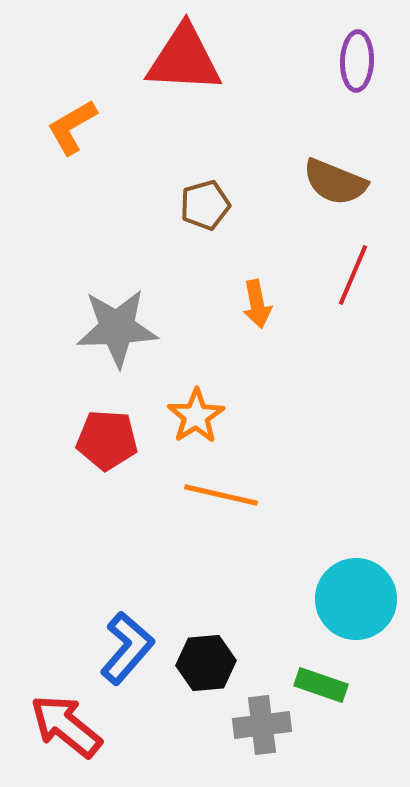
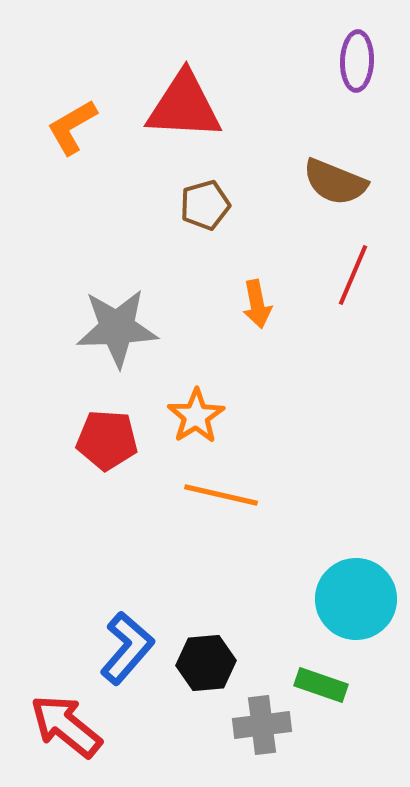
red triangle: moved 47 px down
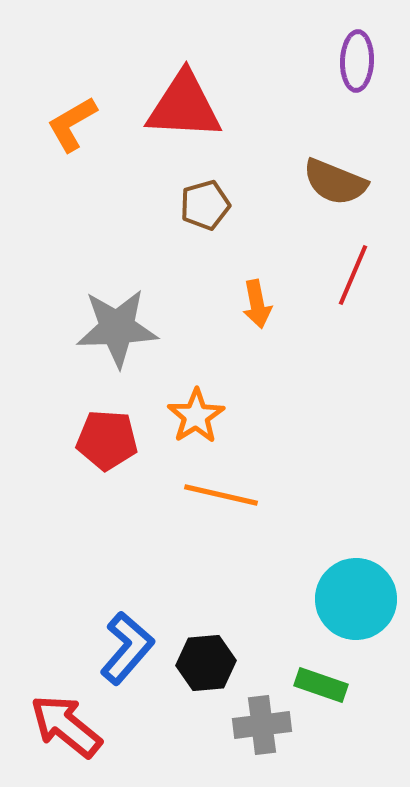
orange L-shape: moved 3 px up
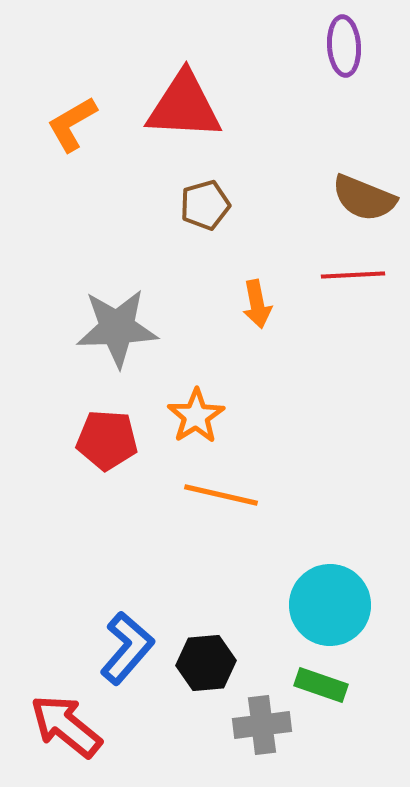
purple ellipse: moved 13 px left, 15 px up; rotated 6 degrees counterclockwise
brown semicircle: moved 29 px right, 16 px down
red line: rotated 64 degrees clockwise
cyan circle: moved 26 px left, 6 px down
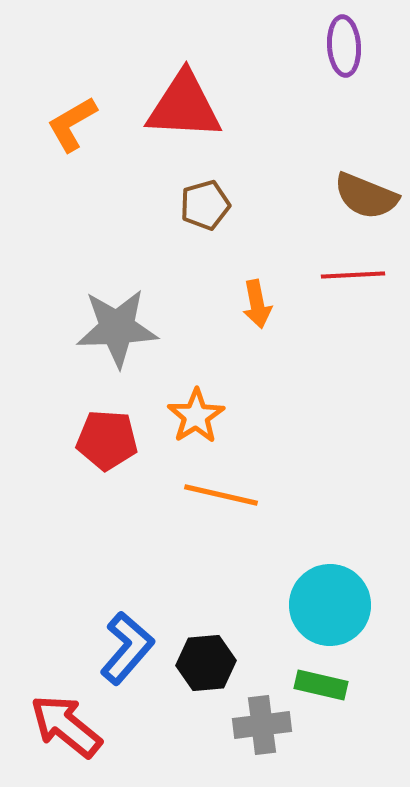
brown semicircle: moved 2 px right, 2 px up
green rectangle: rotated 6 degrees counterclockwise
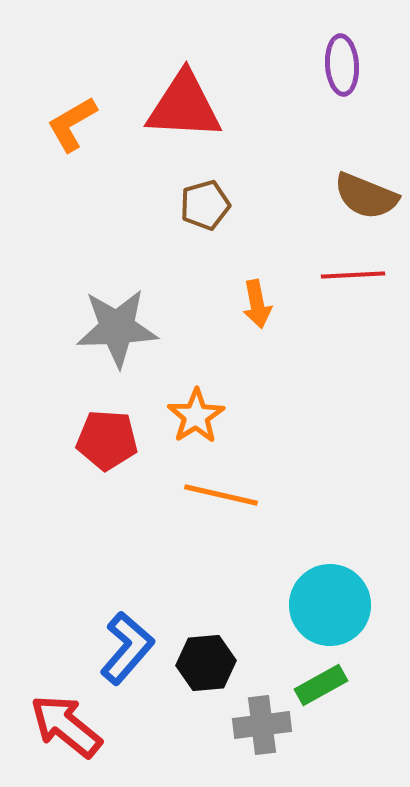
purple ellipse: moved 2 px left, 19 px down
green rectangle: rotated 42 degrees counterclockwise
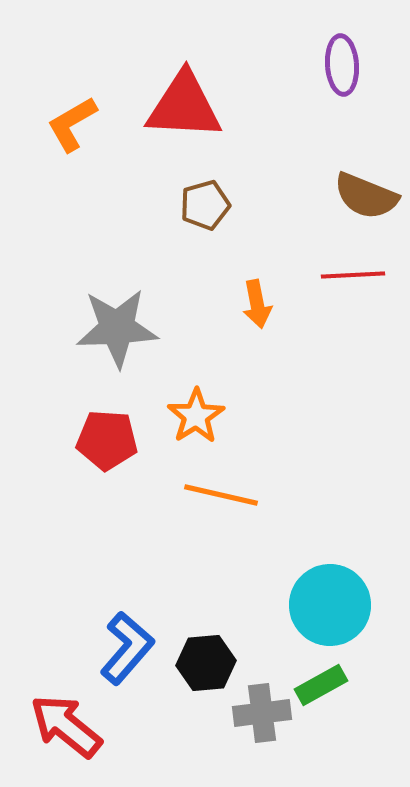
gray cross: moved 12 px up
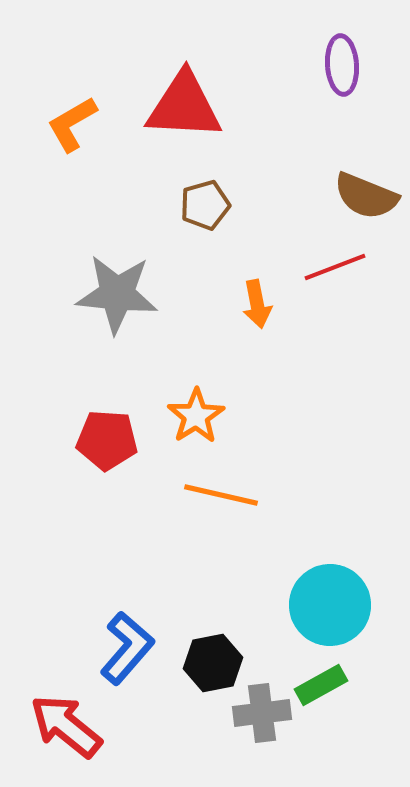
red line: moved 18 px left, 8 px up; rotated 18 degrees counterclockwise
gray star: moved 34 px up; rotated 8 degrees clockwise
black hexagon: moved 7 px right; rotated 6 degrees counterclockwise
